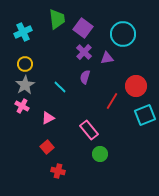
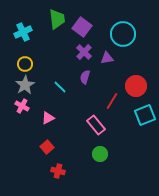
purple square: moved 1 px left, 1 px up
pink rectangle: moved 7 px right, 5 px up
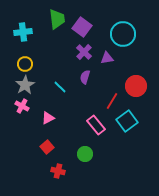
cyan cross: rotated 18 degrees clockwise
cyan square: moved 18 px left, 6 px down; rotated 15 degrees counterclockwise
green circle: moved 15 px left
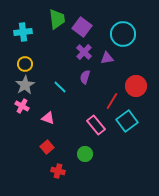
pink triangle: rotated 48 degrees clockwise
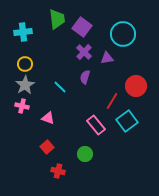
pink cross: rotated 16 degrees counterclockwise
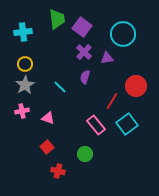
pink cross: moved 5 px down; rotated 24 degrees counterclockwise
cyan square: moved 3 px down
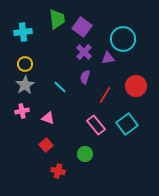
cyan circle: moved 5 px down
purple triangle: moved 1 px right
red line: moved 7 px left, 6 px up
red square: moved 1 px left, 2 px up
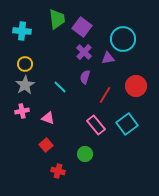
cyan cross: moved 1 px left, 1 px up; rotated 12 degrees clockwise
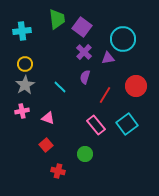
cyan cross: rotated 12 degrees counterclockwise
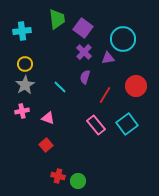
purple square: moved 1 px right, 1 px down
green circle: moved 7 px left, 27 px down
red cross: moved 5 px down
